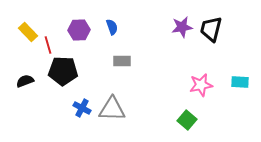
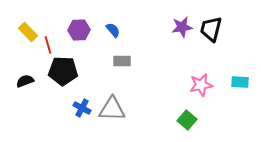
blue semicircle: moved 1 px right, 3 px down; rotated 21 degrees counterclockwise
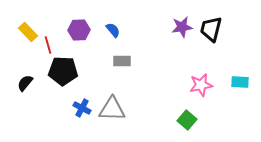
black semicircle: moved 2 px down; rotated 30 degrees counterclockwise
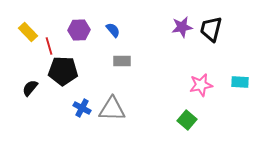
red line: moved 1 px right, 1 px down
black semicircle: moved 5 px right, 5 px down
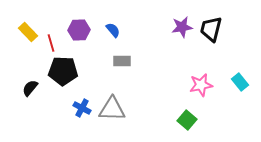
red line: moved 2 px right, 3 px up
cyan rectangle: rotated 48 degrees clockwise
